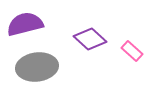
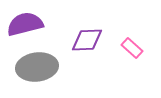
purple diamond: moved 3 px left, 1 px down; rotated 44 degrees counterclockwise
pink rectangle: moved 3 px up
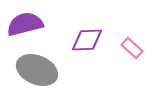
gray ellipse: moved 3 px down; rotated 30 degrees clockwise
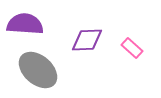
purple semicircle: rotated 18 degrees clockwise
gray ellipse: moved 1 px right; rotated 18 degrees clockwise
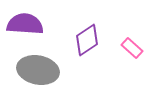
purple diamond: rotated 32 degrees counterclockwise
gray ellipse: rotated 30 degrees counterclockwise
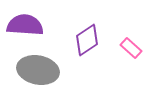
purple semicircle: moved 1 px down
pink rectangle: moved 1 px left
